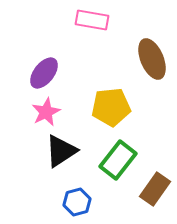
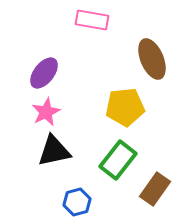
yellow pentagon: moved 14 px right
black triangle: moved 7 px left; rotated 21 degrees clockwise
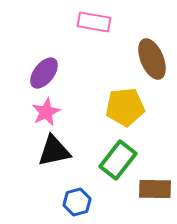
pink rectangle: moved 2 px right, 2 px down
brown rectangle: rotated 56 degrees clockwise
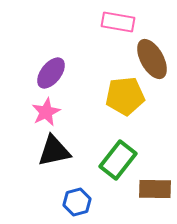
pink rectangle: moved 24 px right
brown ellipse: rotated 6 degrees counterclockwise
purple ellipse: moved 7 px right
yellow pentagon: moved 11 px up
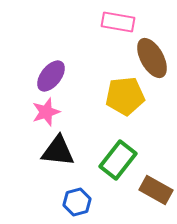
brown ellipse: moved 1 px up
purple ellipse: moved 3 px down
pink star: rotated 8 degrees clockwise
black triangle: moved 4 px right; rotated 18 degrees clockwise
brown rectangle: moved 1 px right, 1 px down; rotated 28 degrees clockwise
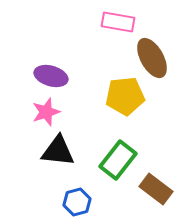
purple ellipse: rotated 68 degrees clockwise
brown rectangle: moved 1 px up; rotated 8 degrees clockwise
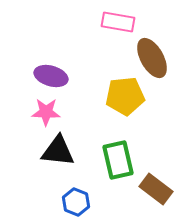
pink star: rotated 20 degrees clockwise
green rectangle: rotated 51 degrees counterclockwise
blue hexagon: moved 1 px left; rotated 24 degrees counterclockwise
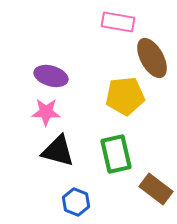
black triangle: rotated 9 degrees clockwise
green rectangle: moved 2 px left, 6 px up
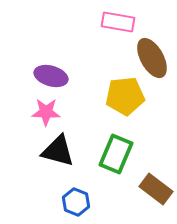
green rectangle: rotated 36 degrees clockwise
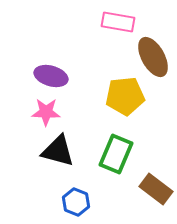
brown ellipse: moved 1 px right, 1 px up
